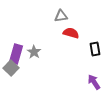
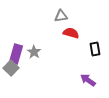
purple arrow: moved 6 px left, 2 px up; rotated 21 degrees counterclockwise
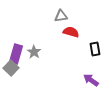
red semicircle: moved 1 px up
purple arrow: moved 3 px right
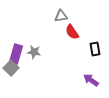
red semicircle: moved 1 px right; rotated 140 degrees counterclockwise
gray star: rotated 24 degrees counterclockwise
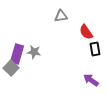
red semicircle: moved 14 px right
purple rectangle: moved 1 px right
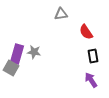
gray triangle: moved 2 px up
black rectangle: moved 2 px left, 7 px down
gray square: rotated 14 degrees counterclockwise
purple arrow: rotated 21 degrees clockwise
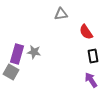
gray square: moved 4 px down
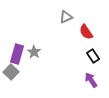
gray triangle: moved 5 px right, 3 px down; rotated 16 degrees counterclockwise
gray star: rotated 24 degrees clockwise
black rectangle: rotated 24 degrees counterclockwise
gray square: rotated 14 degrees clockwise
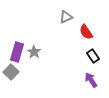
purple rectangle: moved 2 px up
